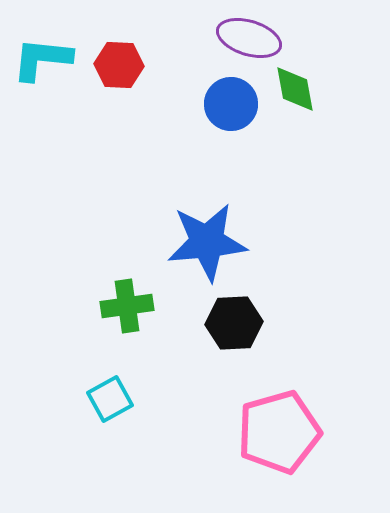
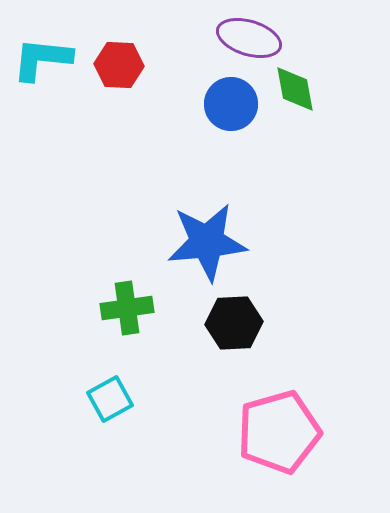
green cross: moved 2 px down
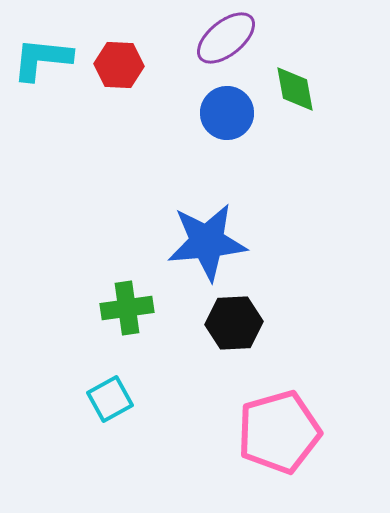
purple ellipse: moved 23 px left; rotated 56 degrees counterclockwise
blue circle: moved 4 px left, 9 px down
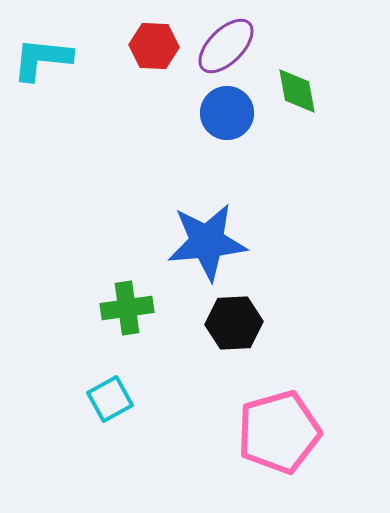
purple ellipse: moved 8 px down; rotated 6 degrees counterclockwise
red hexagon: moved 35 px right, 19 px up
green diamond: moved 2 px right, 2 px down
